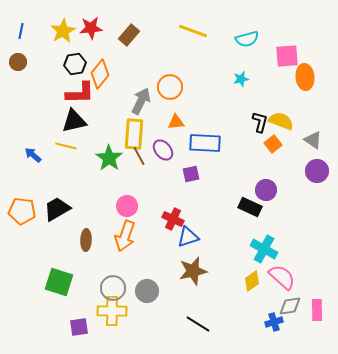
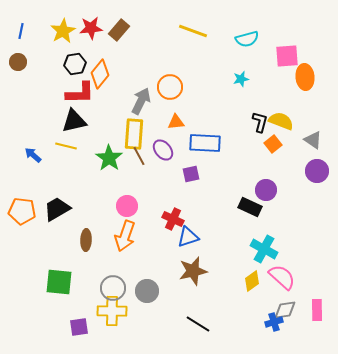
brown rectangle at (129, 35): moved 10 px left, 5 px up
green square at (59, 282): rotated 12 degrees counterclockwise
gray diamond at (290, 306): moved 5 px left, 4 px down
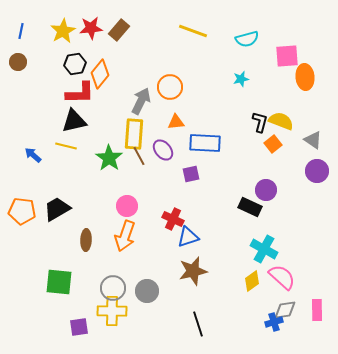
black line at (198, 324): rotated 40 degrees clockwise
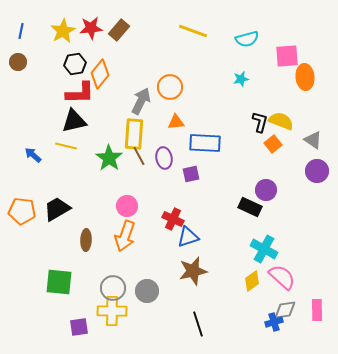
purple ellipse at (163, 150): moved 1 px right, 8 px down; rotated 30 degrees clockwise
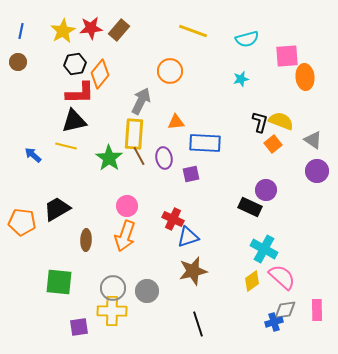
orange circle at (170, 87): moved 16 px up
orange pentagon at (22, 211): moved 11 px down
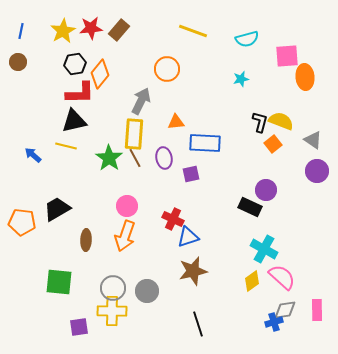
orange circle at (170, 71): moved 3 px left, 2 px up
brown line at (139, 156): moved 4 px left, 2 px down
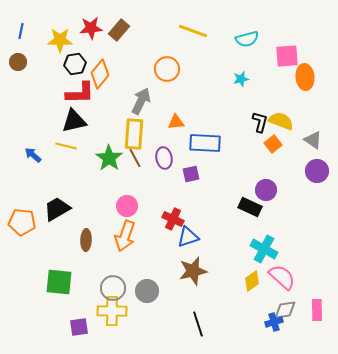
yellow star at (63, 31): moved 3 px left, 9 px down; rotated 30 degrees clockwise
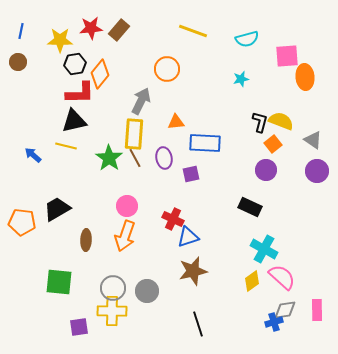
purple circle at (266, 190): moved 20 px up
